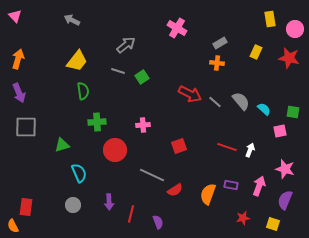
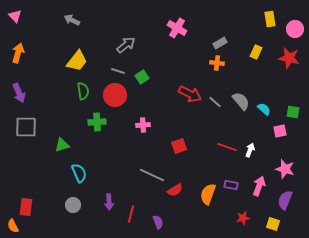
orange arrow at (18, 59): moved 6 px up
red circle at (115, 150): moved 55 px up
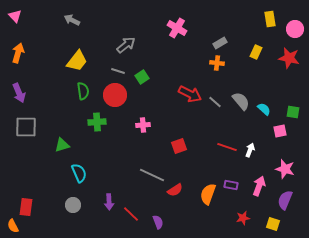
red line at (131, 214): rotated 60 degrees counterclockwise
